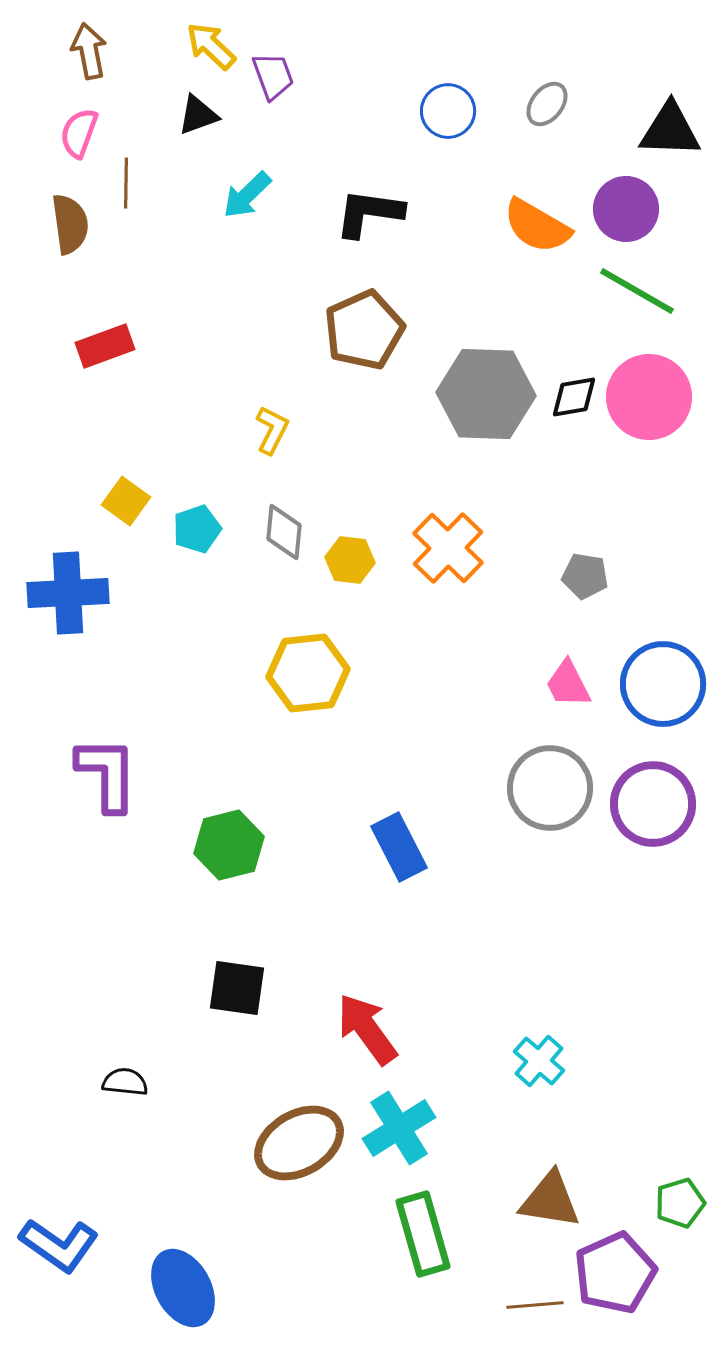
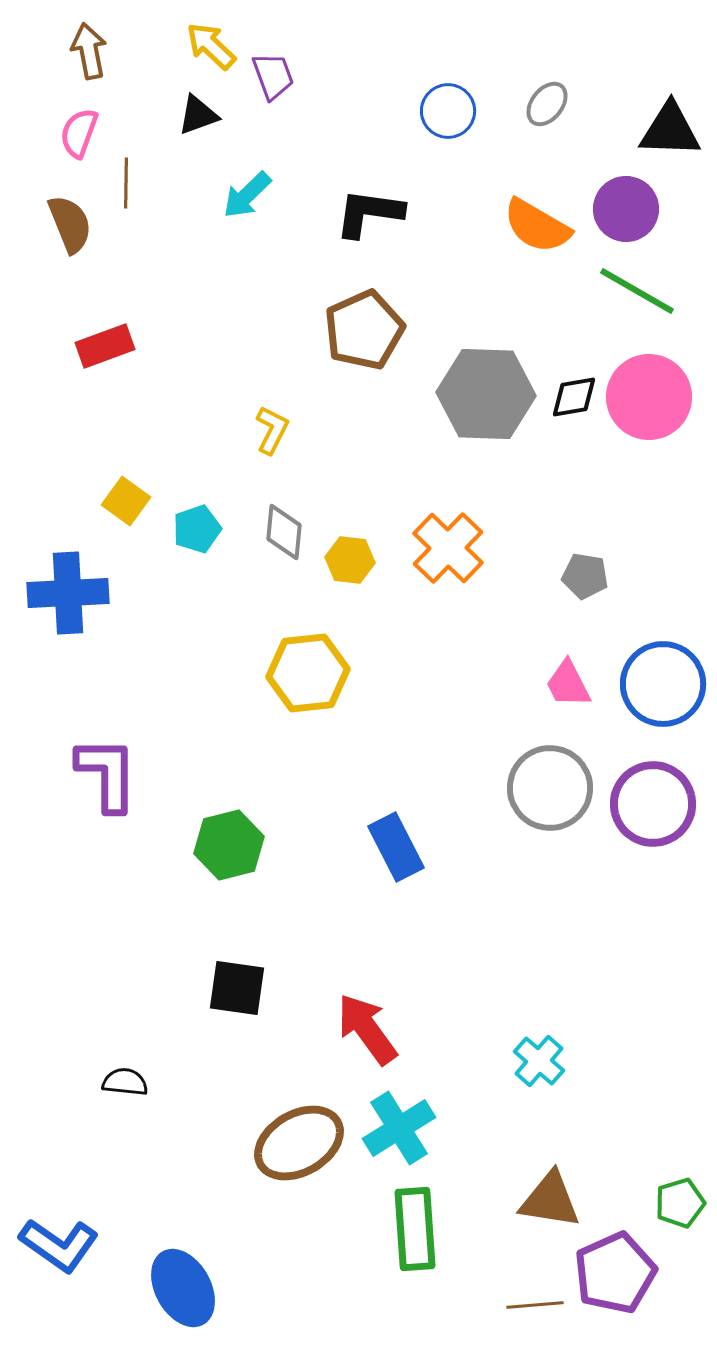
brown semicircle at (70, 224): rotated 14 degrees counterclockwise
blue rectangle at (399, 847): moved 3 px left
green rectangle at (423, 1234): moved 8 px left, 5 px up; rotated 12 degrees clockwise
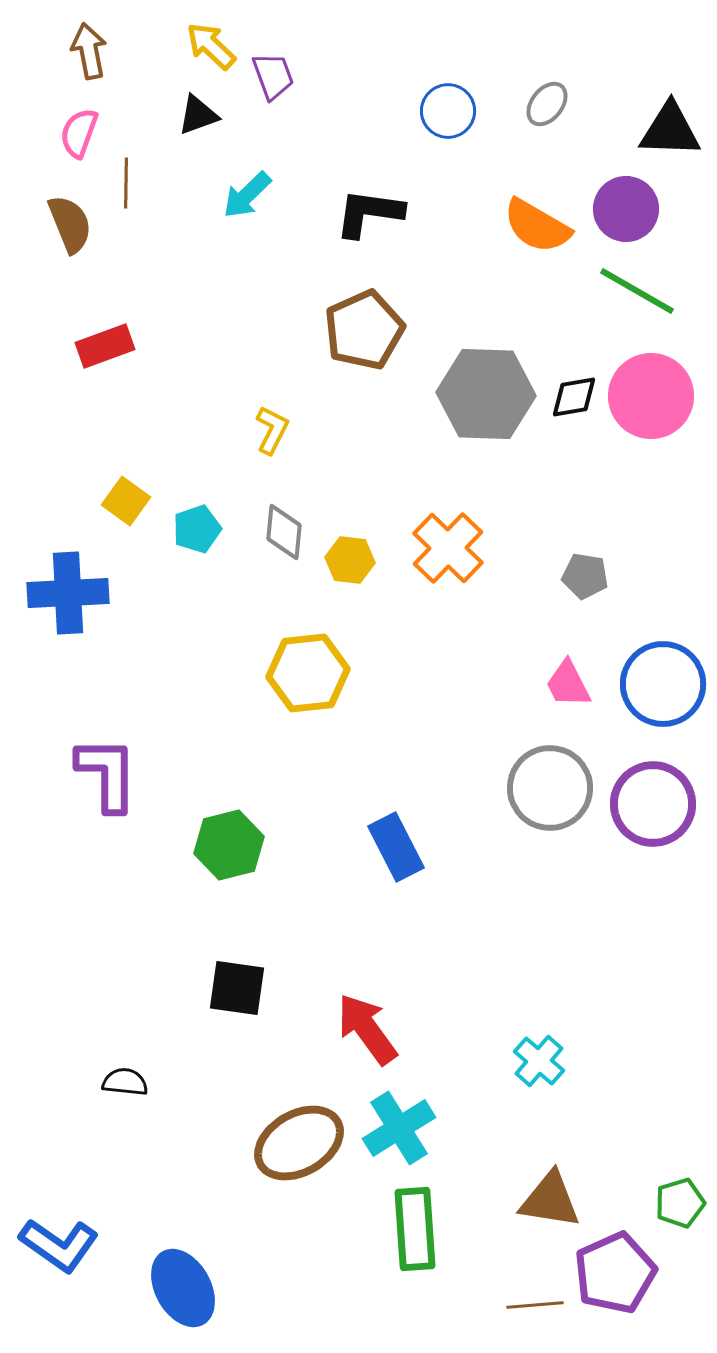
pink circle at (649, 397): moved 2 px right, 1 px up
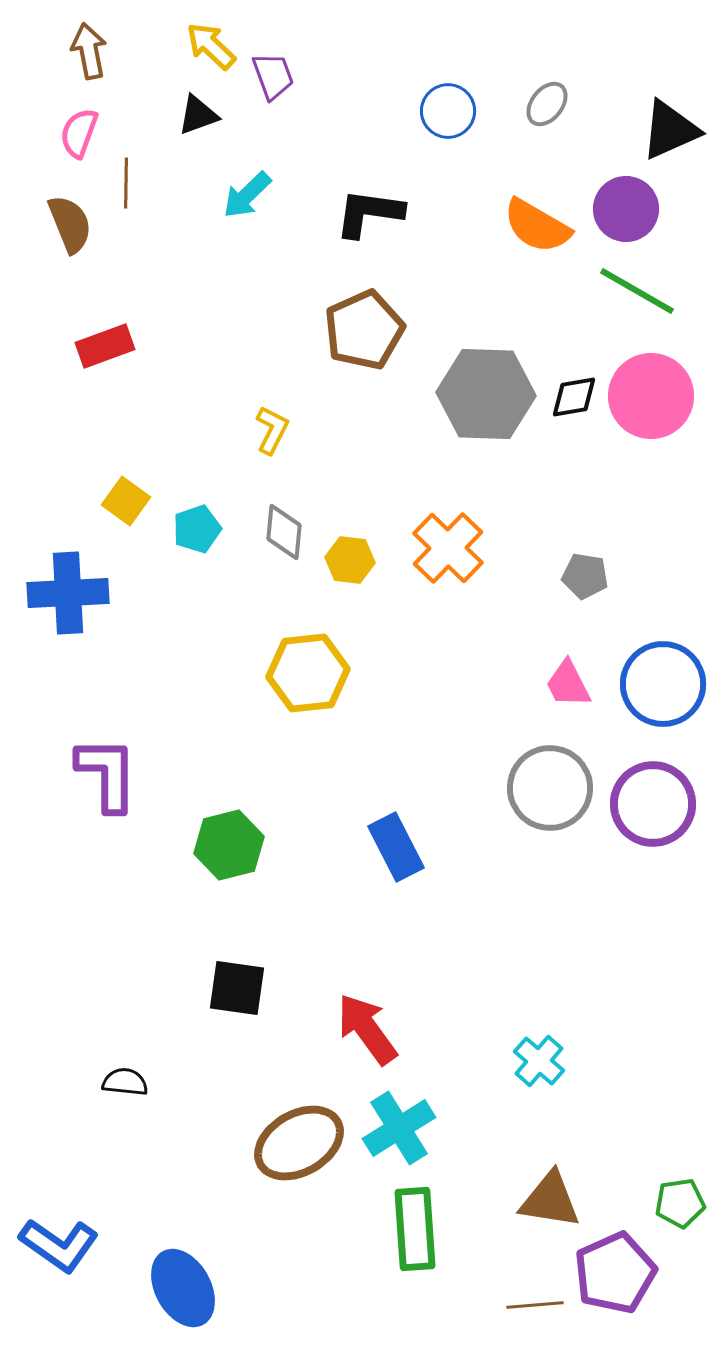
black triangle at (670, 130): rotated 26 degrees counterclockwise
green pentagon at (680, 1203): rotated 9 degrees clockwise
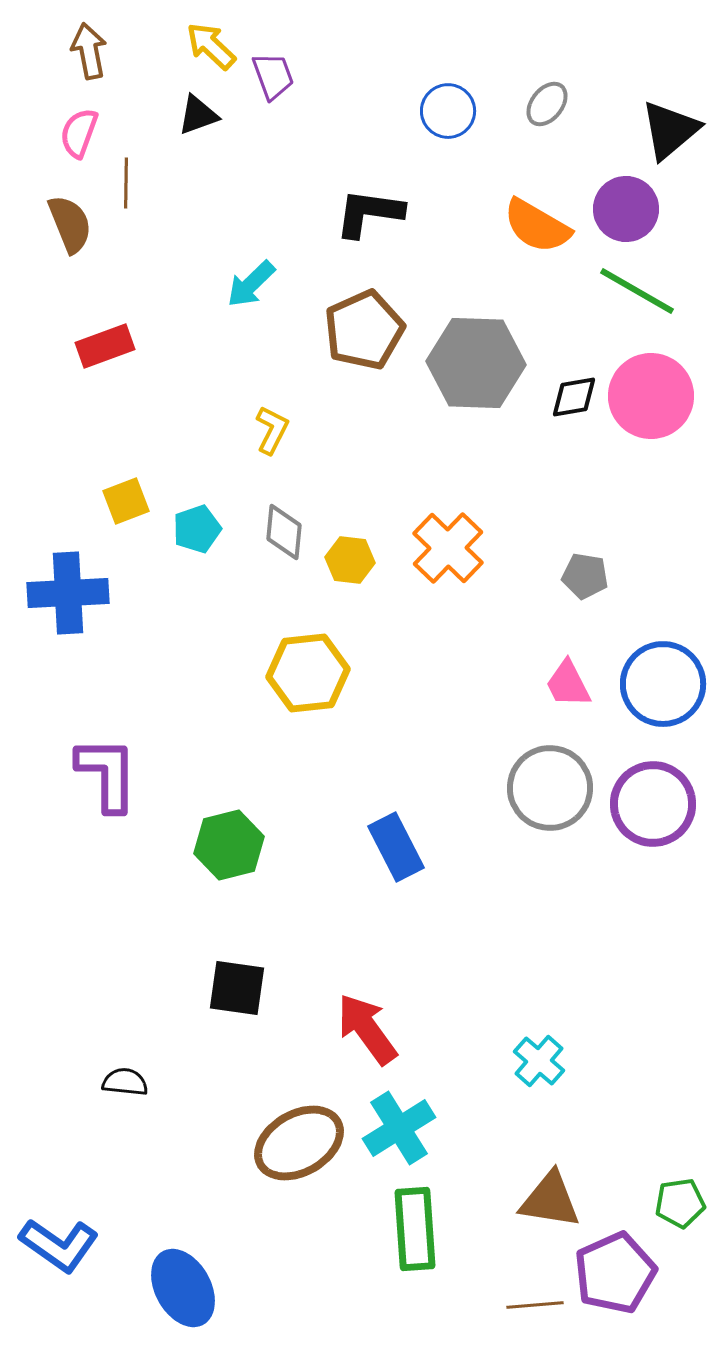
black triangle at (670, 130): rotated 16 degrees counterclockwise
cyan arrow at (247, 195): moved 4 px right, 89 px down
gray hexagon at (486, 394): moved 10 px left, 31 px up
yellow square at (126, 501): rotated 33 degrees clockwise
